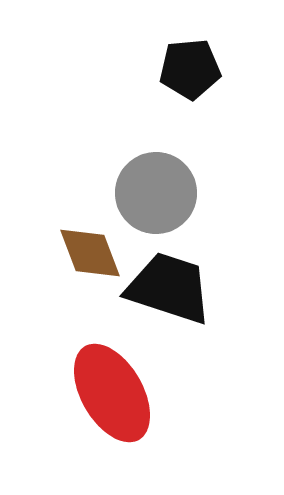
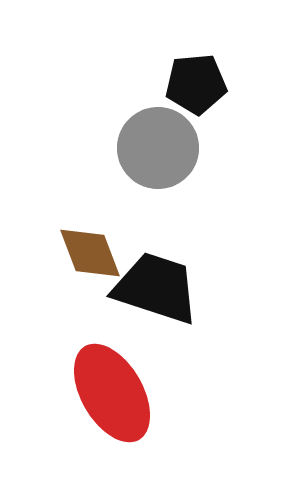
black pentagon: moved 6 px right, 15 px down
gray circle: moved 2 px right, 45 px up
black trapezoid: moved 13 px left
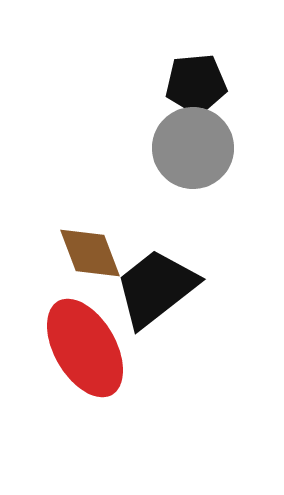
gray circle: moved 35 px right
black trapezoid: rotated 56 degrees counterclockwise
red ellipse: moved 27 px left, 45 px up
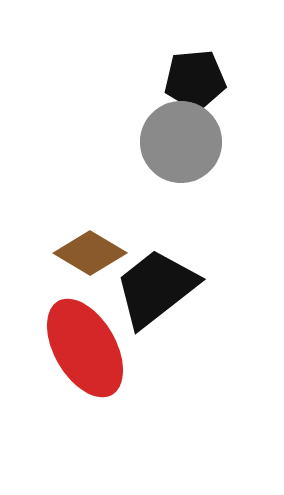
black pentagon: moved 1 px left, 4 px up
gray circle: moved 12 px left, 6 px up
brown diamond: rotated 38 degrees counterclockwise
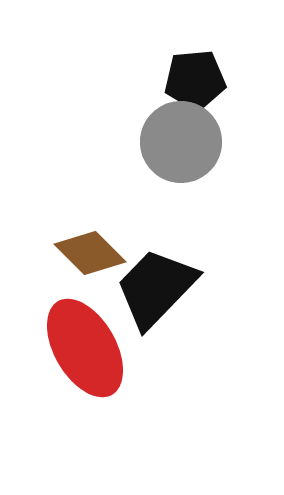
brown diamond: rotated 14 degrees clockwise
black trapezoid: rotated 8 degrees counterclockwise
